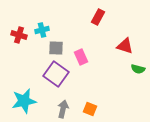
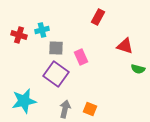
gray arrow: moved 2 px right
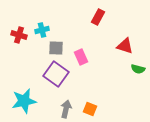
gray arrow: moved 1 px right
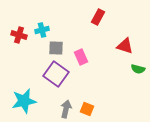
orange square: moved 3 px left
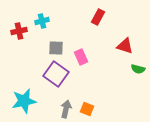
cyan cross: moved 9 px up
red cross: moved 4 px up; rotated 28 degrees counterclockwise
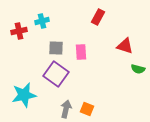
pink rectangle: moved 5 px up; rotated 21 degrees clockwise
cyan star: moved 6 px up
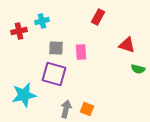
red triangle: moved 2 px right, 1 px up
purple square: moved 2 px left; rotated 20 degrees counterclockwise
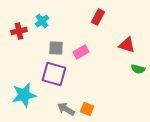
cyan cross: rotated 24 degrees counterclockwise
pink rectangle: rotated 63 degrees clockwise
gray arrow: rotated 72 degrees counterclockwise
